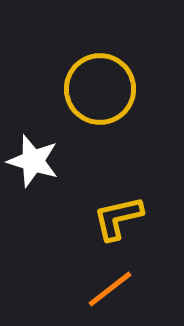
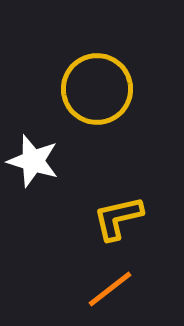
yellow circle: moved 3 px left
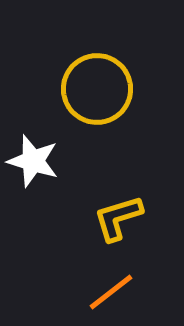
yellow L-shape: rotated 4 degrees counterclockwise
orange line: moved 1 px right, 3 px down
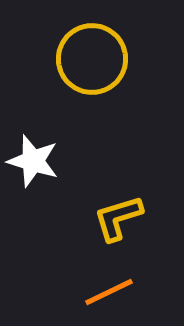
yellow circle: moved 5 px left, 30 px up
orange line: moved 2 px left; rotated 12 degrees clockwise
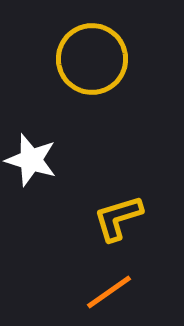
white star: moved 2 px left, 1 px up
orange line: rotated 9 degrees counterclockwise
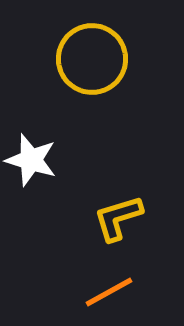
orange line: rotated 6 degrees clockwise
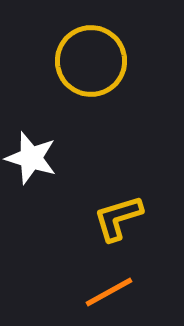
yellow circle: moved 1 px left, 2 px down
white star: moved 2 px up
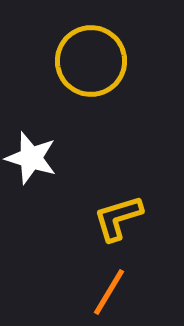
orange line: rotated 30 degrees counterclockwise
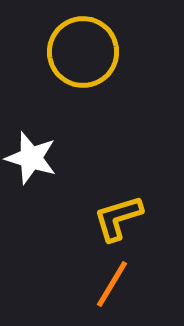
yellow circle: moved 8 px left, 9 px up
orange line: moved 3 px right, 8 px up
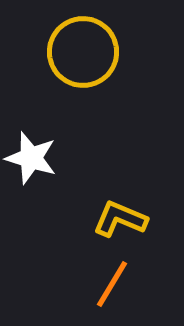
yellow L-shape: moved 2 px right, 1 px down; rotated 40 degrees clockwise
